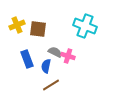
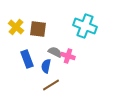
yellow cross: moved 1 px left, 2 px down; rotated 28 degrees counterclockwise
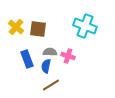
gray semicircle: moved 5 px left; rotated 24 degrees counterclockwise
